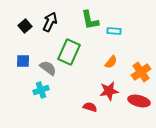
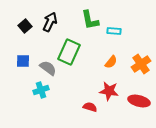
orange cross: moved 8 px up
red star: rotated 18 degrees clockwise
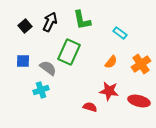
green L-shape: moved 8 px left
cyan rectangle: moved 6 px right, 2 px down; rotated 32 degrees clockwise
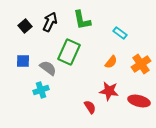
red semicircle: rotated 40 degrees clockwise
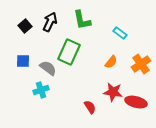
red star: moved 4 px right, 1 px down
red ellipse: moved 3 px left, 1 px down
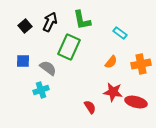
green rectangle: moved 5 px up
orange cross: rotated 24 degrees clockwise
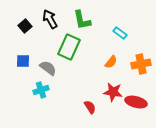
black arrow: moved 3 px up; rotated 54 degrees counterclockwise
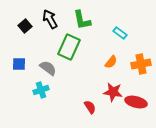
blue square: moved 4 px left, 3 px down
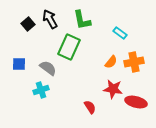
black square: moved 3 px right, 2 px up
orange cross: moved 7 px left, 2 px up
red star: moved 3 px up
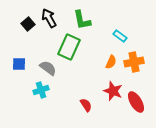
black arrow: moved 1 px left, 1 px up
cyan rectangle: moved 3 px down
orange semicircle: rotated 16 degrees counterclockwise
red star: moved 2 px down; rotated 12 degrees clockwise
red ellipse: rotated 45 degrees clockwise
red semicircle: moved 4 px left, 2 px up
